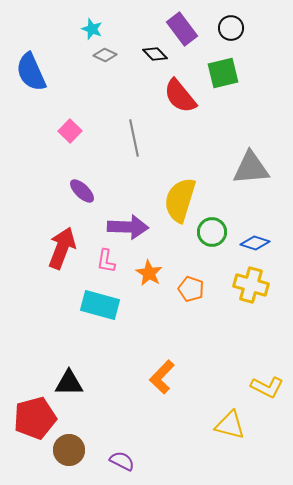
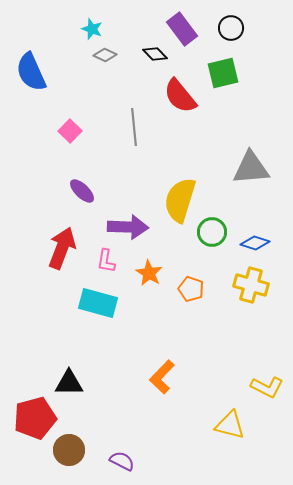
gray line: moved 11 px up; rotated 6 degrees clockwise
cyan rectangle: moved 2 px left, 2 px up
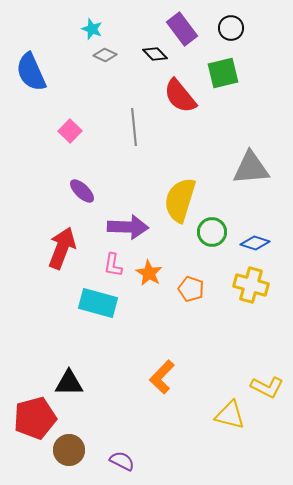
pink L-shape: moved 7 px right, 4 px down
yellow triangle: moved 10 px up
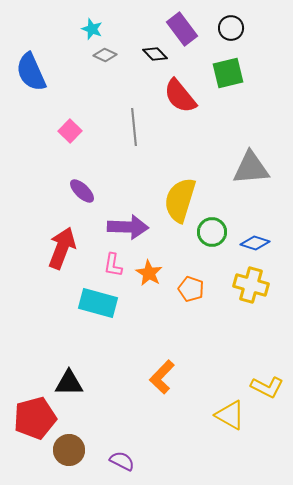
green square: moved 5 px right
yellow triangle: rotated 16 degrees clockwise
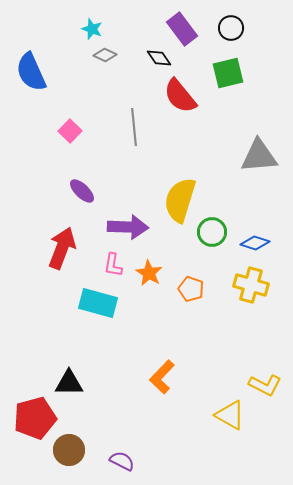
black diamond: moved 4 px right, 4 px down; rotated 10 degrees clockwise
gray triangle: moved 8 px right, 12 px up
yellow L-shape: moved 2 px left, 2 px up
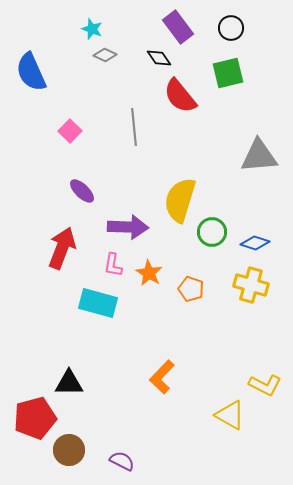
purple rectangle: moved 4 px left, 2 px up
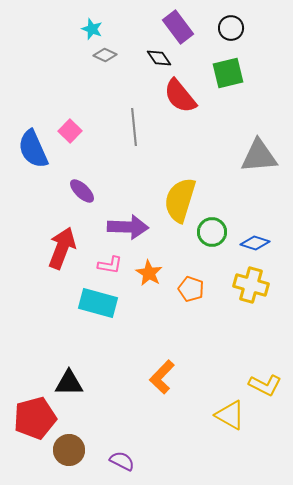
blue semicircle: moved 2 px right, 77 px down
pink L-shape: moved 3 px left; rotated 90 degrees counterclockwise
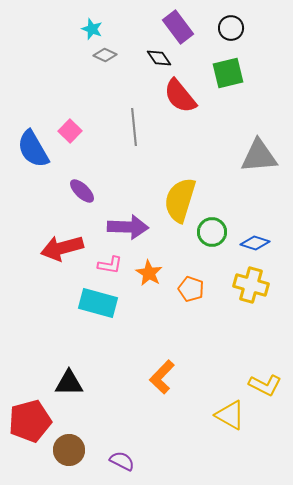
blue semicircle: rotated 6 degrees counterclockwise
red arrow: rotated 126 degrees counterclockwise
red pentagon: moved 5 px left, 3 px down
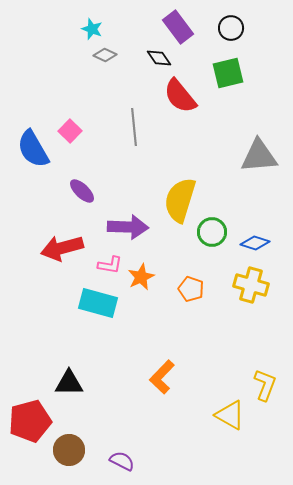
orange star: moved 8 px left, 4 px down; rotated 16 degrees clockwise
yellow L-shape: rotated 96 degrees counterclockwise
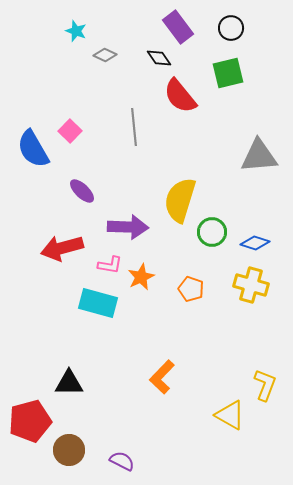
cyan star: moved 16 px left, 2 px down
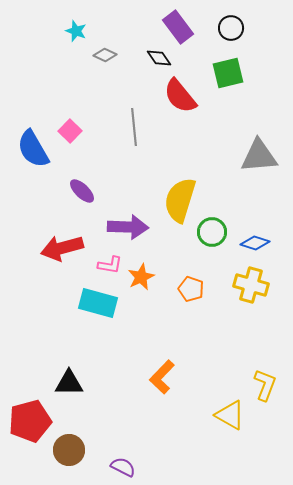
purple semicircle: moved 1 px right, 6 px down
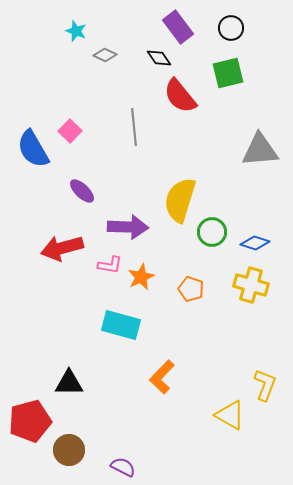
gray triangle: moved 1 px right, 6 px up
cyan rectangle: moved 23 px right, 22 px down
